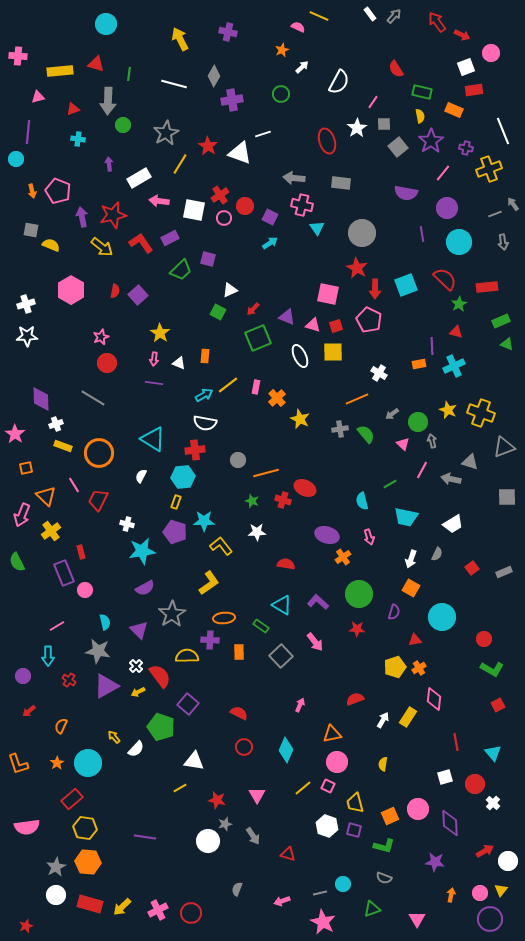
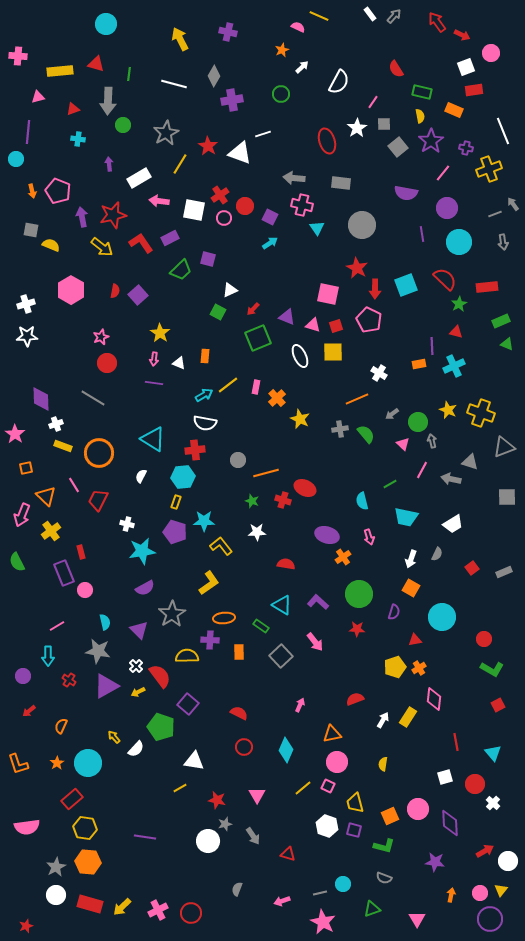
gray circle at (362, 233): moved 8 px up
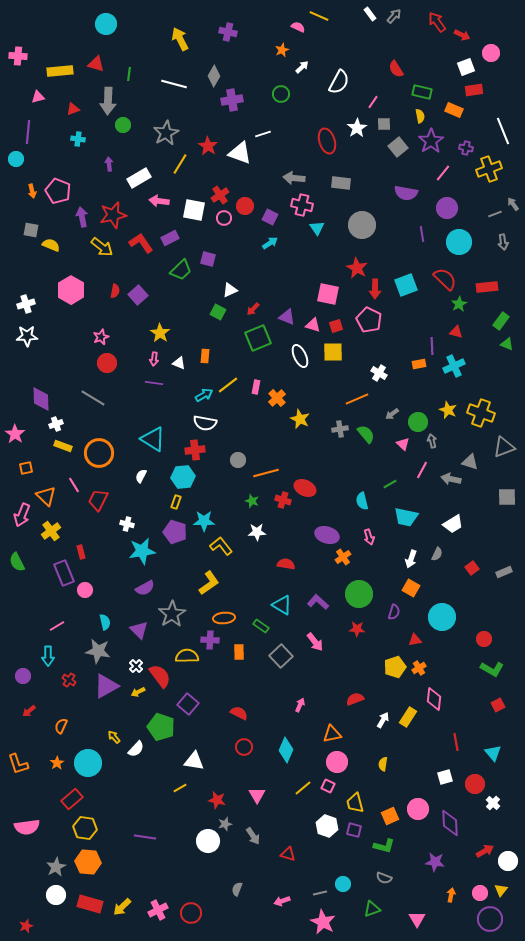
green rectangle at (501, 321): rotated 30 degrees counterclockwise
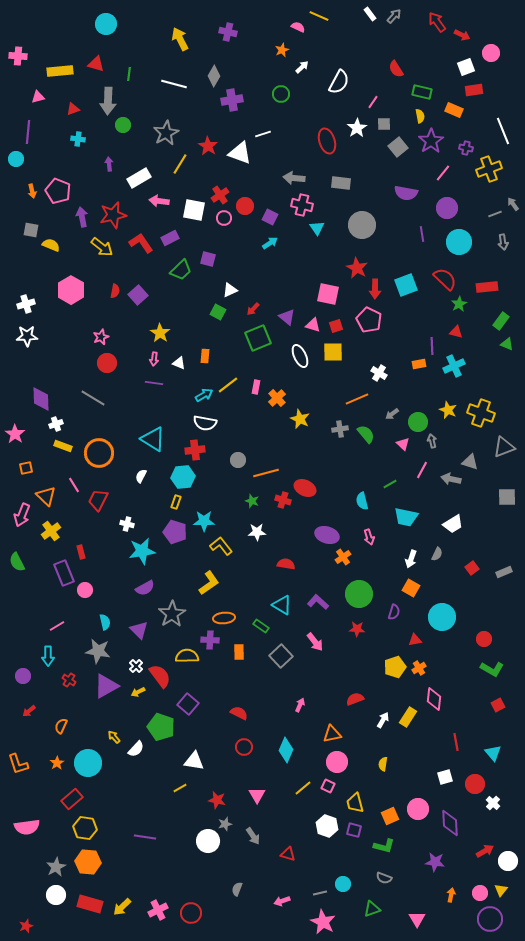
purple triangle at (287, 317): rotated 18 degrees clockwise
